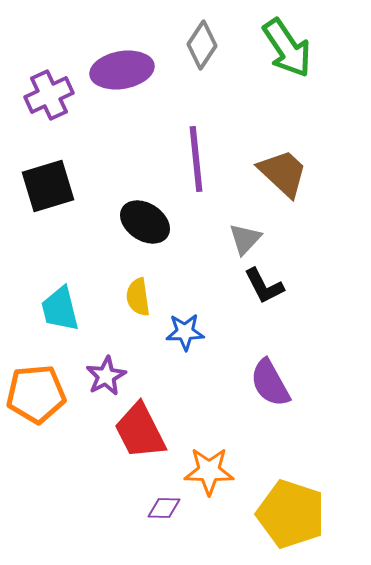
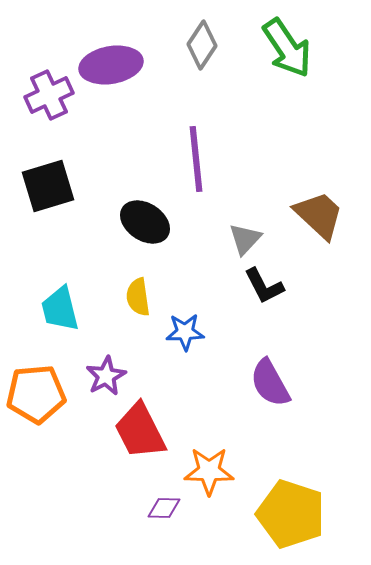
purple ellipse: moved 11 px left, 5 px up
brown trapezoid: moved 36 px right, 42 px down
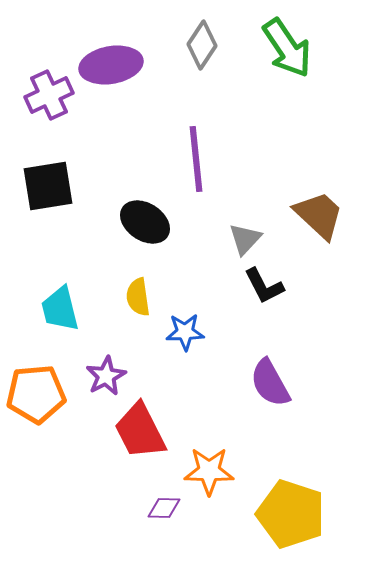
black square: rotated 8 degrees clockwise
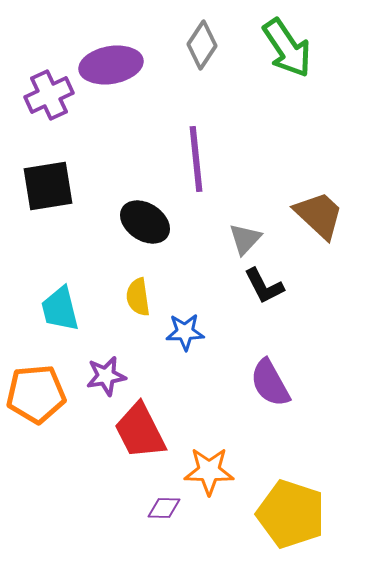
purple star: rotated 18 degrees clockwise
